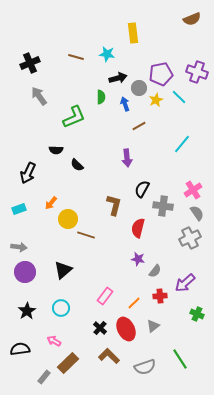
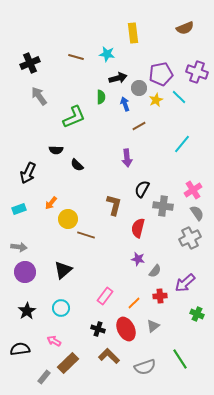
brown semicircle at (192, 19): moved 7 px left, 9 px down
black cross at (100, 328): moved 2 px left, 1 px down; rotated 24 degrees counterclockwise
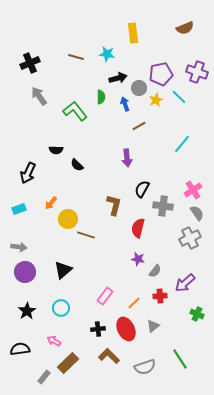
green L-shape at (74, 117): moved 1 px right, 6 px up; rotated 105 degrees counterclockwise
black cross at (98, 329): rotated 24 degrees counterclockwise
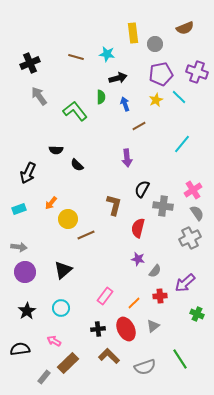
gray circle at (139, 88): moved 16 px right, 44 px up
brown line at (86, 235): rotated 42 degrees counterclockwise
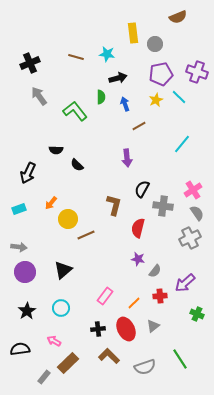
brown semicircle at (185, 28): moved 7 px left, 11 px up
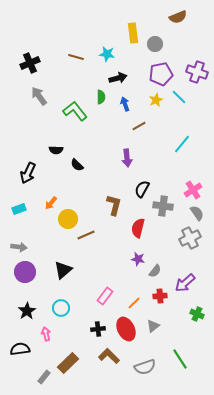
pink arrow at (54, 341): moved 8 px left, 7 px up; rotated 48 degrees clockwise
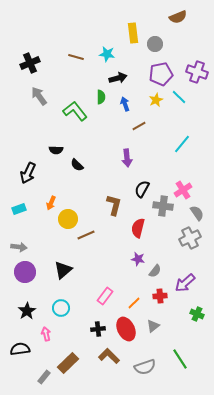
pink cross at (193, 190): moved 10 px left
orange arrow at (51, 203): rotated 16 degrees counterclockwise
